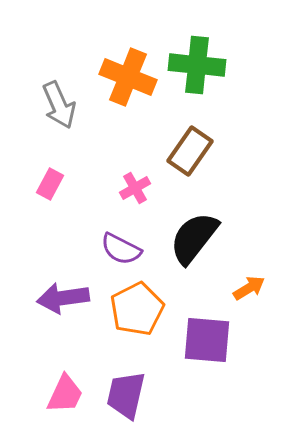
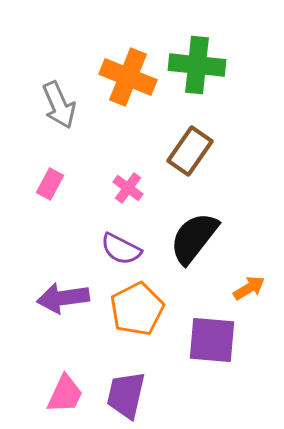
pink cross: moved 7 px left; rotated 24 degrees counterclockwise
purple square: moved 5 px right
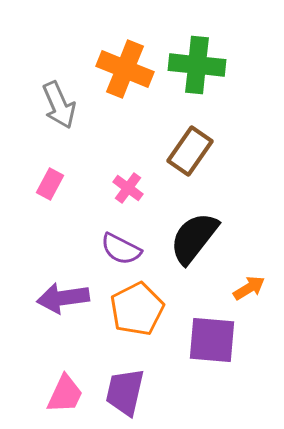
orange cross: moved 3 px left, 8 px up
purple trapezoid: moved 1 px left, 3 px up
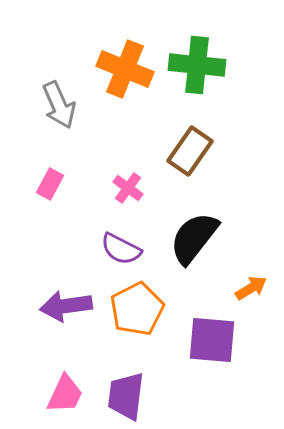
orange arrow: moved 2 px right
purple arrow: moved 3 px right, 8 px down
purple trapezoid: moved 1 px right, 4 px down; rotated 6 degrees counterclockwise
